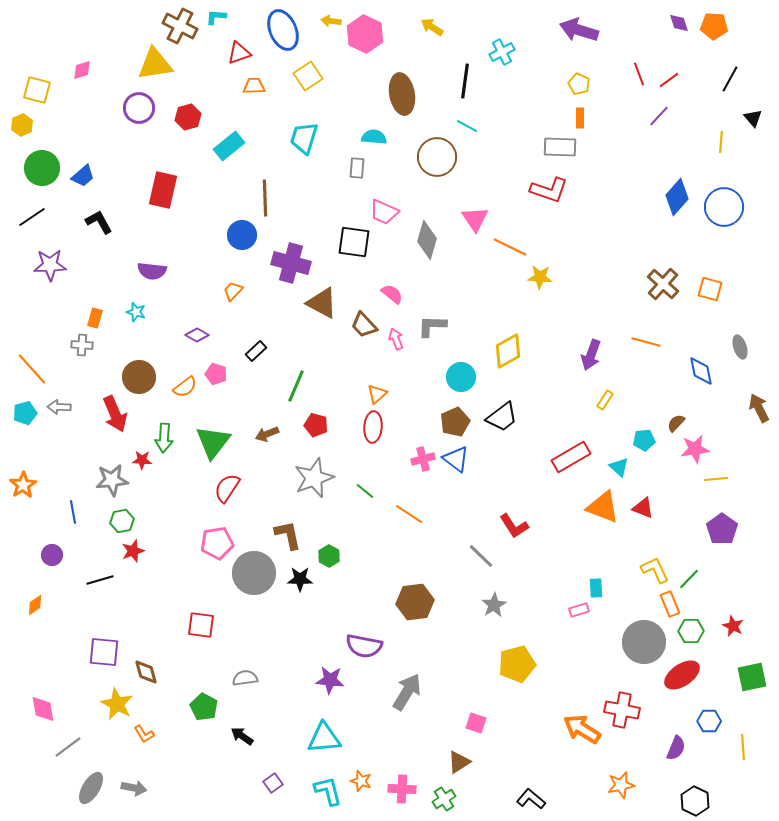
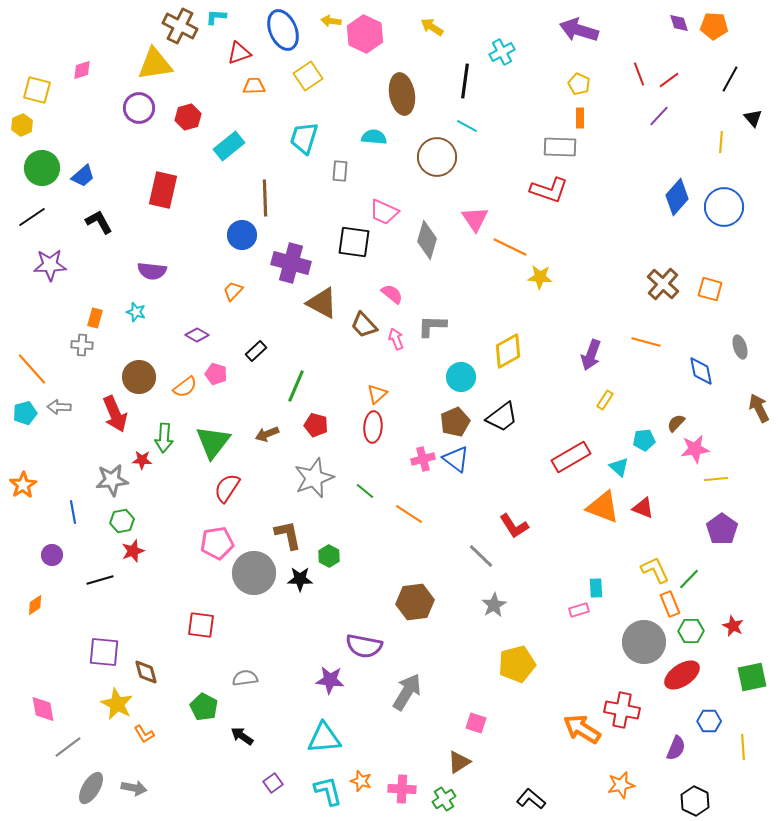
gray rectangle at (357, 168): moved 17 px left, 3 px down
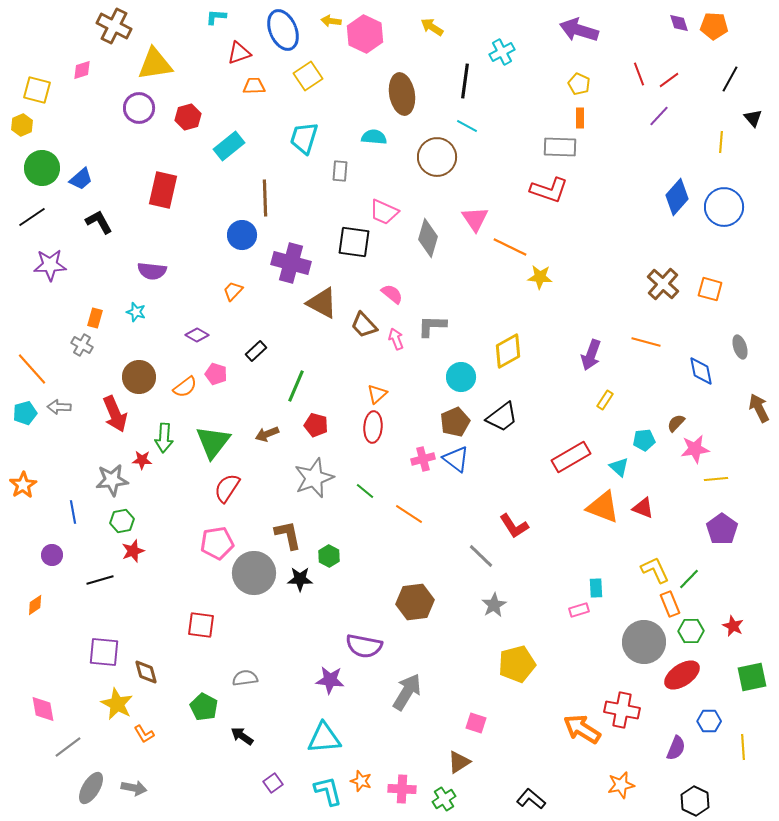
brown cross at (180, 26): moved 66 px left
blue trapezoid at (83, 176): moved 2 px left, 3 px down
gray diamond at (427, 240): moved 1 px right, 2 px up
gray cross at (82, 345): rotated 25 degrees clockwise
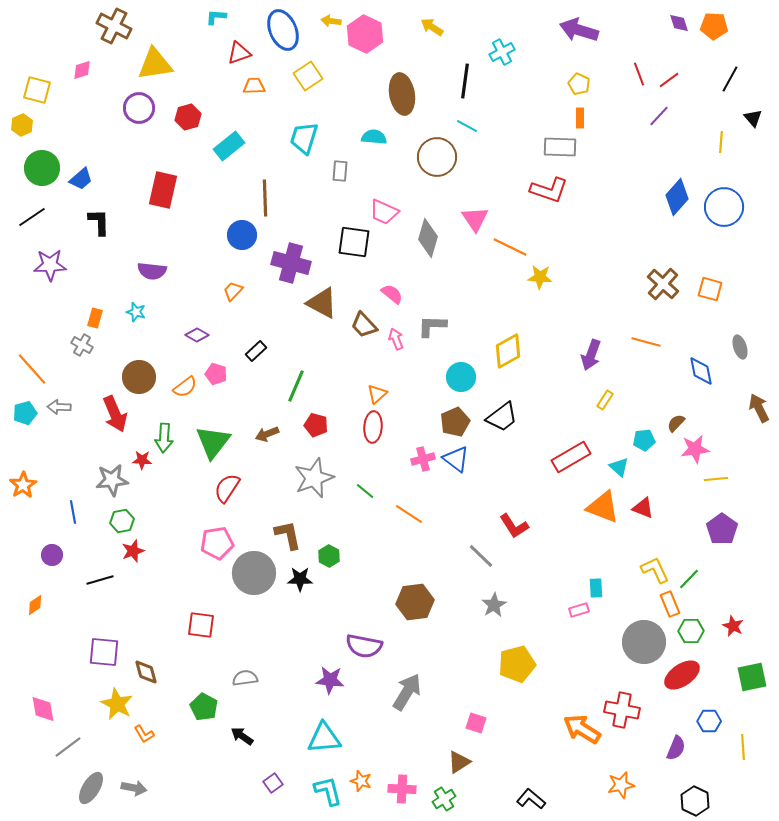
black L-shape at (99, 222): rotated 28 degrees clockwise
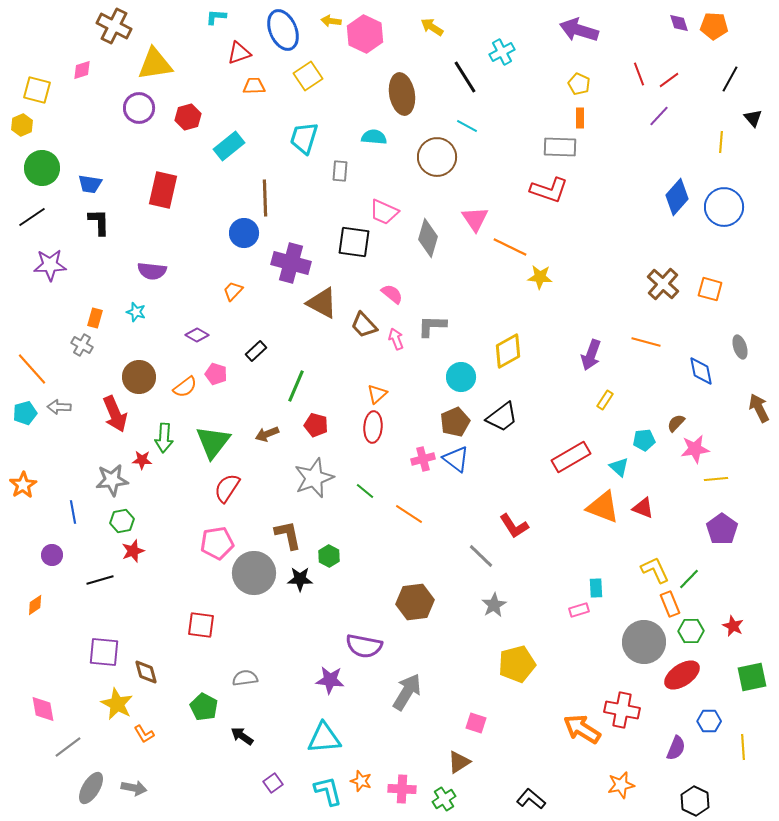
black line at (465, 81): moved 4 px up; rotated 40 degrees counterclockwise
blue trapezoid at (81, 179): moved 9 px right, 5 px down; rotated 50 degrees clockwise
blue circle at (242, 235): moved 2 px right, 2 px up
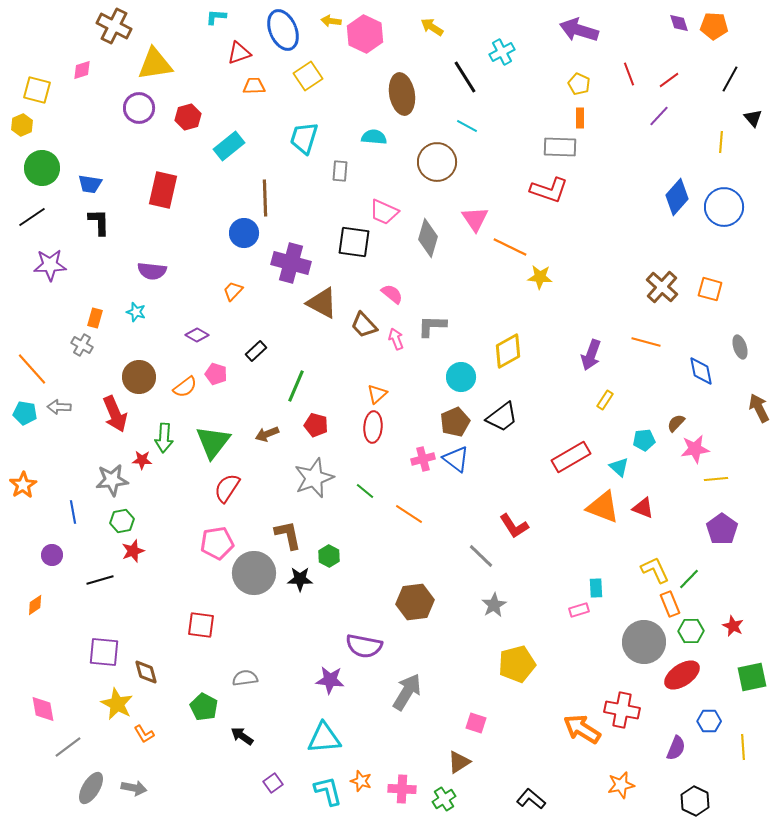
red line at (639, 74): moved 10 px left
brown circle at (437, 157): moved 5 px down
brown cross at (663, 284): moved 1 px left, 3 px down
cyan pentagon at (25, 413): rotated 25 degrees clockwise
